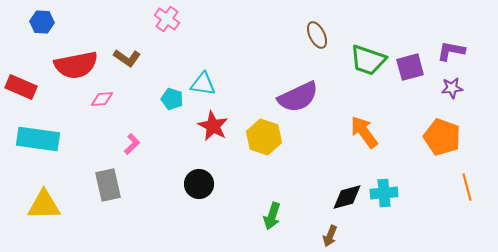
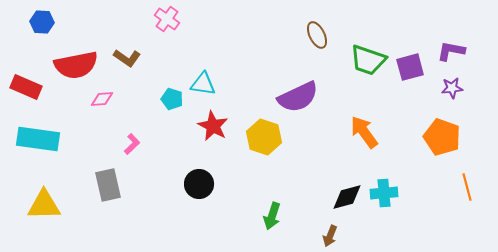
red rectangle: moved 5 px right
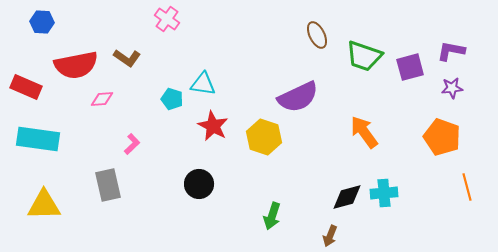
green trapezoid: moved 4 px left, 4 px up
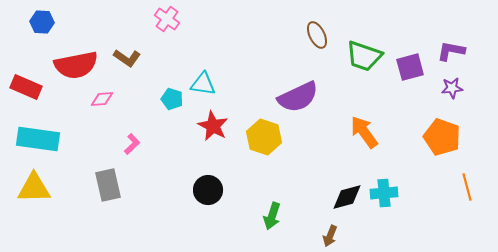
black circle: moved 9 px right, 6 px down
yellow triangle: moved 10 px left, 17 px up
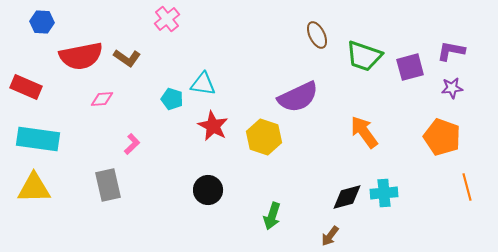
pink cross: rotated 15 degrees clockwise
red semicircle: moved 5 px right, 9 px up
brown arrow: rotated 15 degrees clockwise
